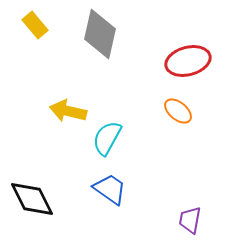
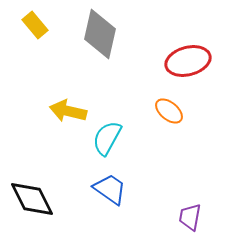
orange ellipse: moved 9 px left
purple trapezoid: moved 3 px up
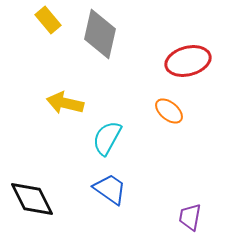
yellow rectangle: moved 13 px right, 5 px up
yellow arrow: moved 3 px left, 8 px up
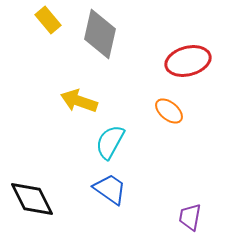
yellow arrow: moved 14 px right, 2 px up; rotated 6 degrees clockwise
cyan semicircle: moved 3 px right, 4 px down
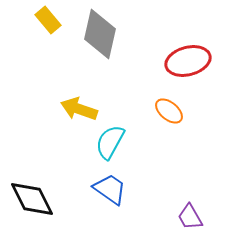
yellow arrow: moved 8 px down
purple trapezoid: rotated 40 degrees counterclockwise
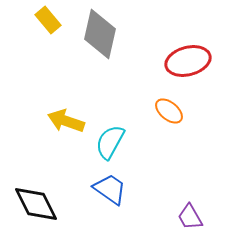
yellow arrow: moved 13 px left, 12 px down
black diamond: moved 4 px right, 5 px down
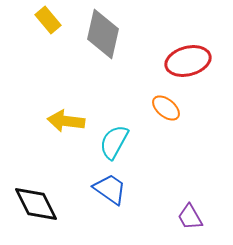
gray diamond: moved 3 px right
orange ellipse: moved 3 px left, 3 px up
yellow arrow: rotated 12 degrees counterclockwise
cyan semicircle: moved 4 px right
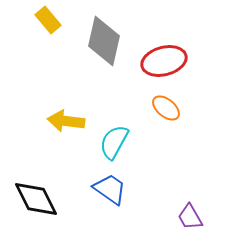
gray diamond: moved 1 px right, 7 px down
red ellipse: moved 24 px left
black diamond: moved 5 px up
